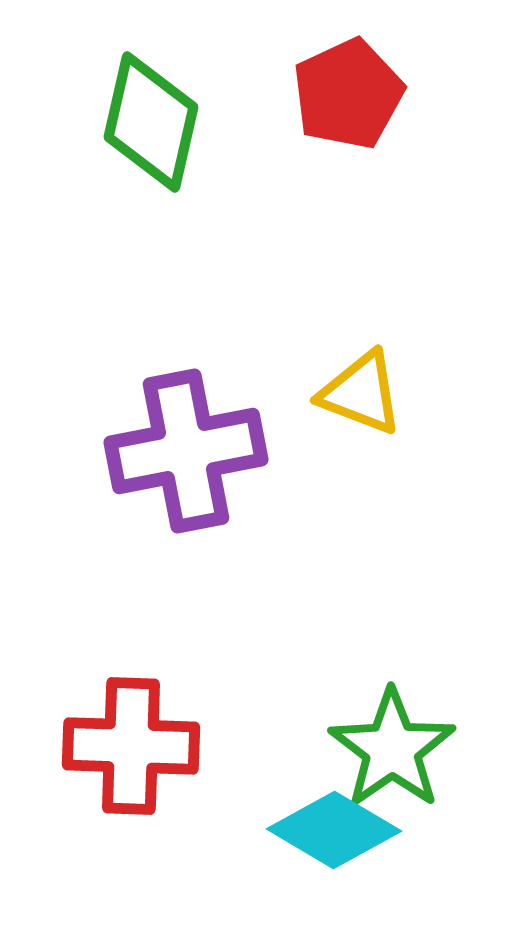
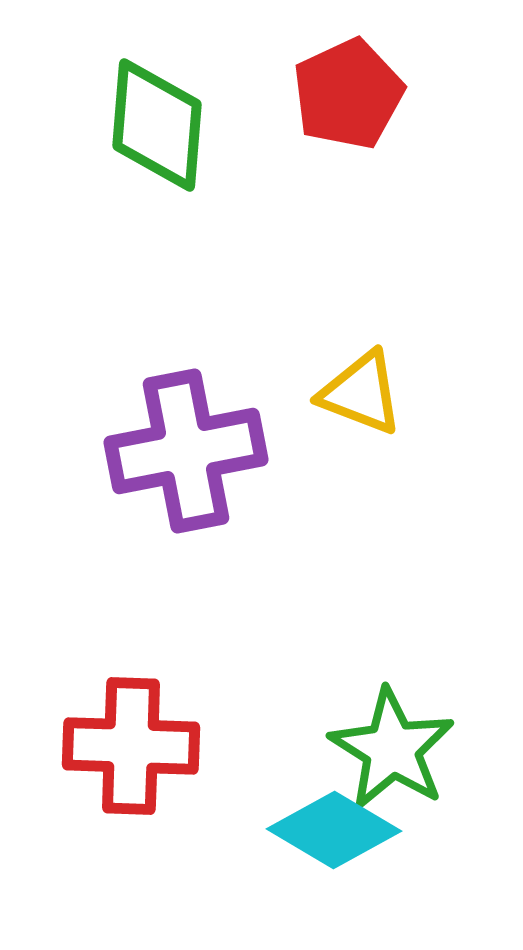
green diamond: moved 6 px right, 3 px down; rotated 8 degrees counterclockwise
green star: rotated 5 degrees counterclockwise
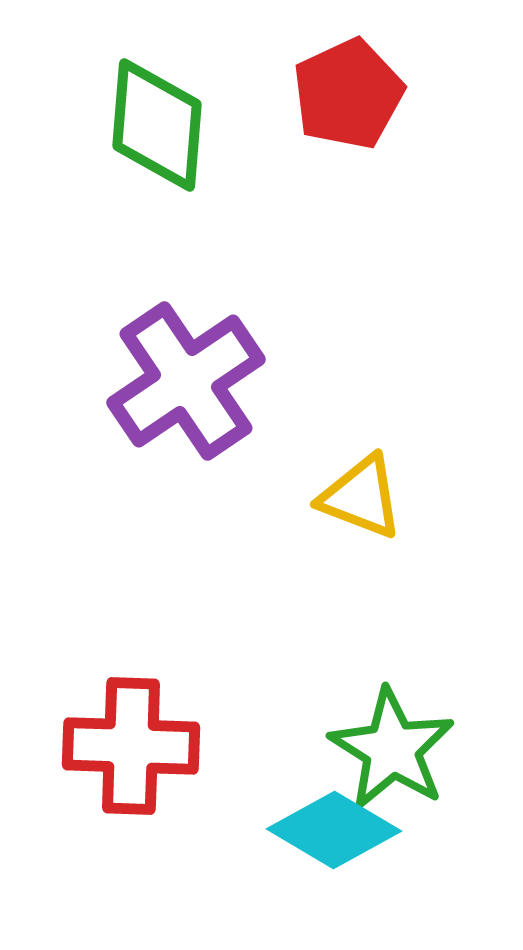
yellow triangle: moved 104 px down
purple cross: moved 70 px up; rotated 23 degrees counterclockwise
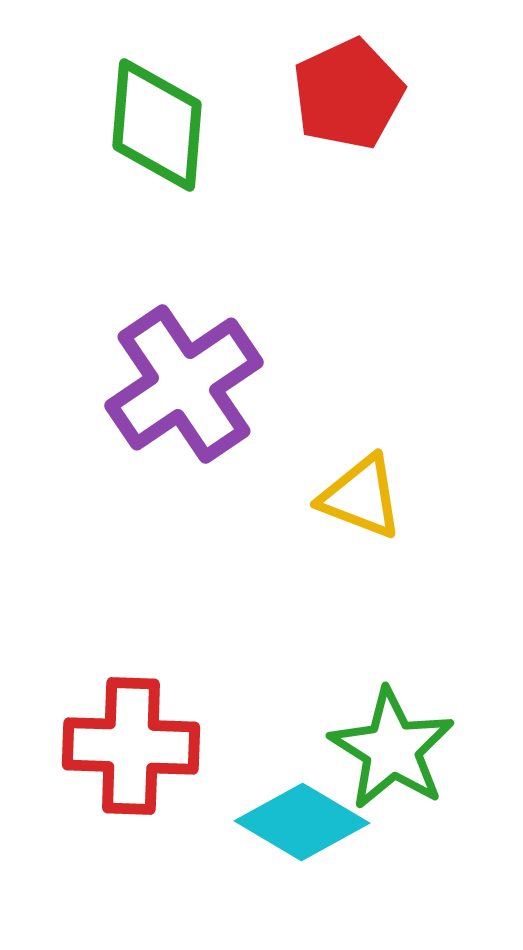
purple cross: moved 2 px left, 3 px down
cyan diamond: moved 32 px left, 8 px up
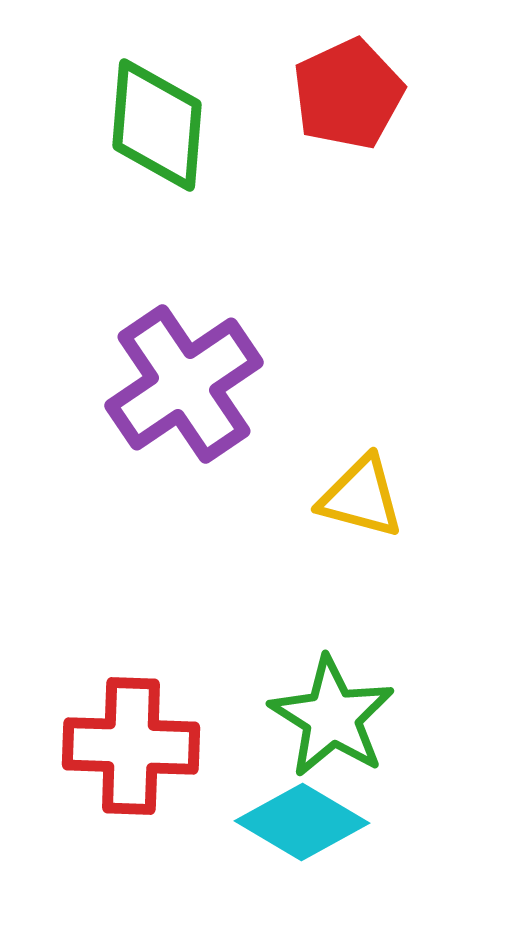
yellow triangle: rotated 6 degrees counterclockwise
green star: moved 60 px left, 32 px up
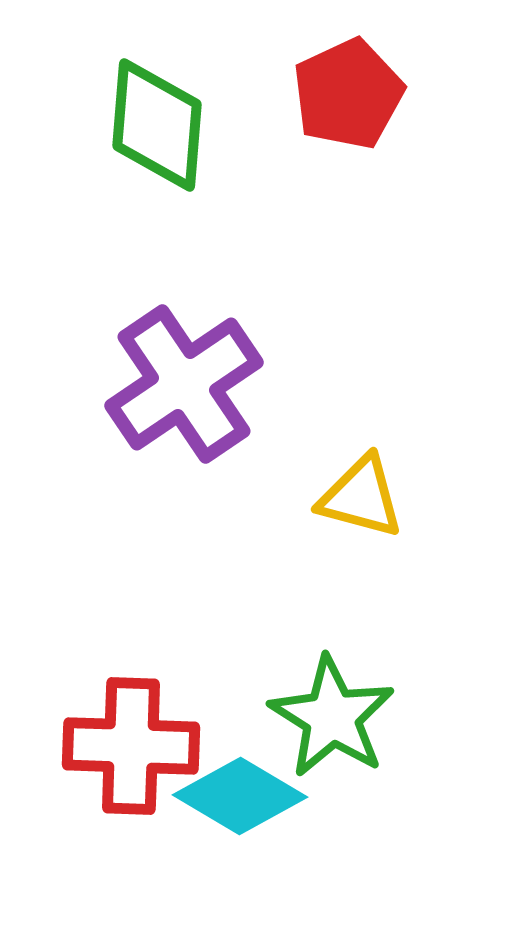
cyan diamond: moved 62 px left, 26 px up
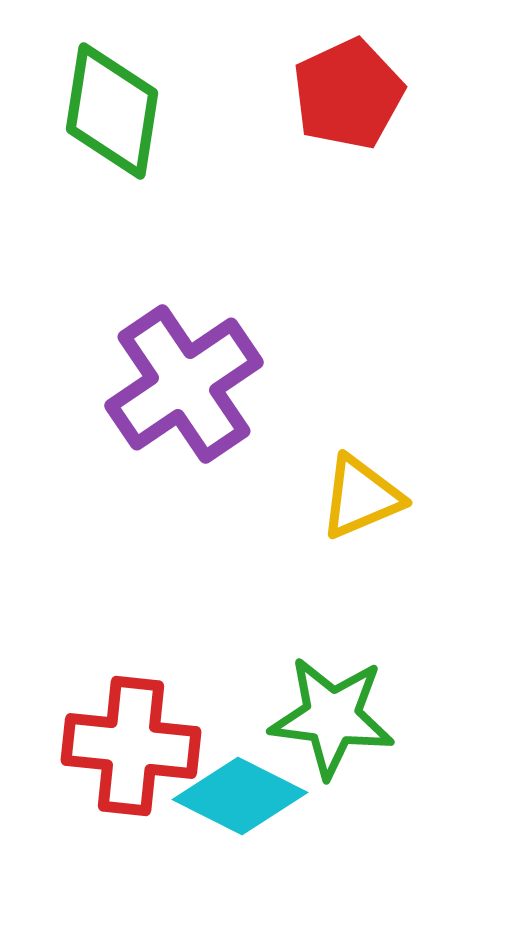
green diamond: moved 45 px left, 14 px up; rotated 4 degrees clockwise
yellow triangle: rotated 38 degrees counterclockwise
green star: rotated 25 degrees counterclockwise
red cross: rotated 4 degrees clockwise
cyan diamond: rotated 4 degrees counterclockwise
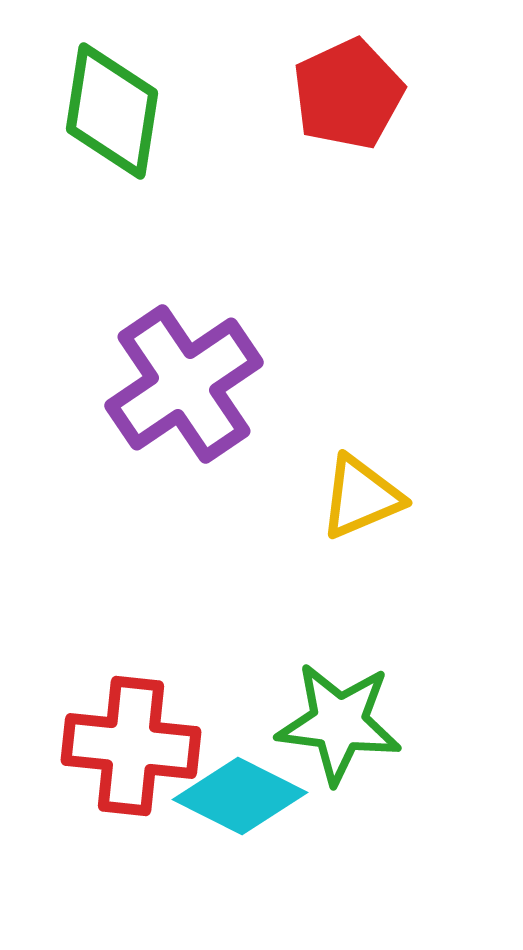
green star: moved 7 px right, 6 px down
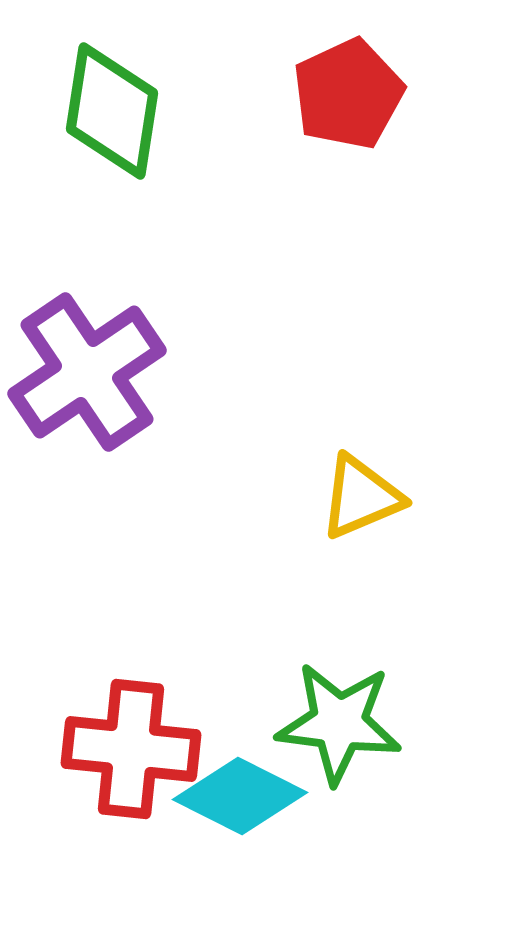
purple cross: moved 97 px left, 12 px up
red cross: moved 3 px down
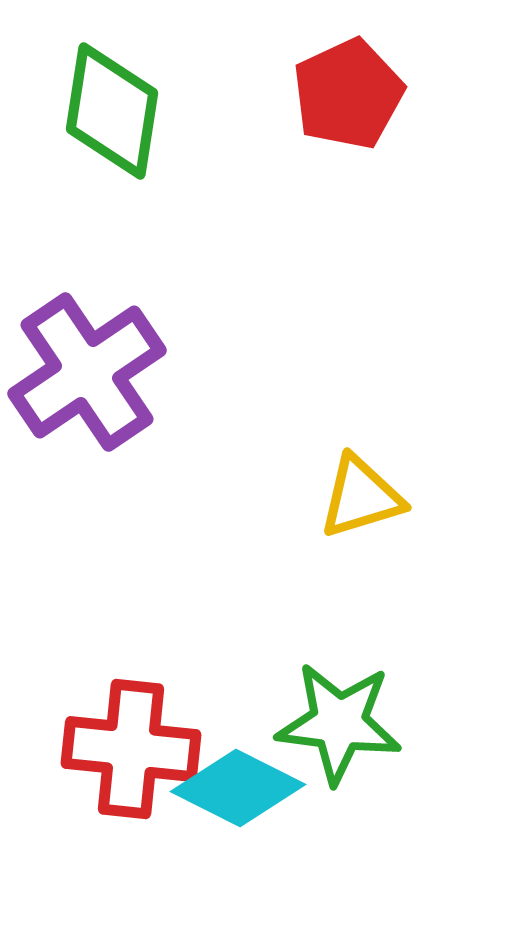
yellow triangle: rotated 6 degrees clockwise
cyan diamond: moved 2 px left, 8 px up
